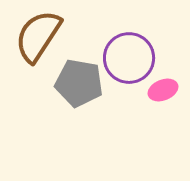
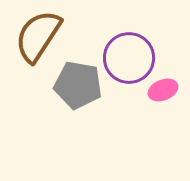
gray pentagon: moved 1 px left, 2 px down
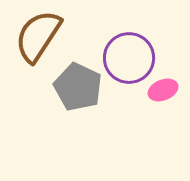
gray pentagon: moved 2 px down; rotated 15 degrees clockwise
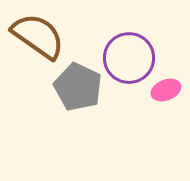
brown semicircle: rotated 92 degrees clockwise
pink ellipse: moved 3 px right
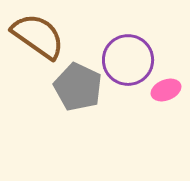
purple circle: moved 1 px left, 2 px down
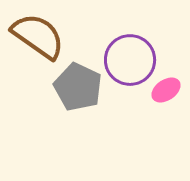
purple circle: moved 2 px right
pink ellipse: rotated 12 degrees counterclockwise
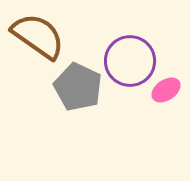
purple circle: moved 1 px down
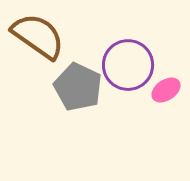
purple circle: moved 2 px left, 4 px down
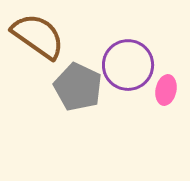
pink ellipse: rotated 44 degrees counterclockwise
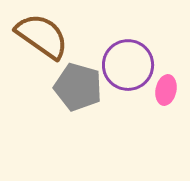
brown semicircle: moved 4 px right
gray pentagon: rotated 9 degrees counterclockwise
